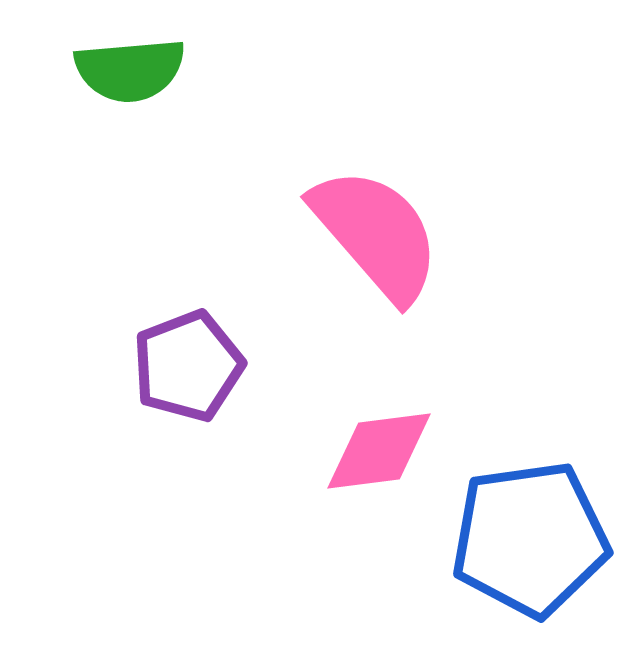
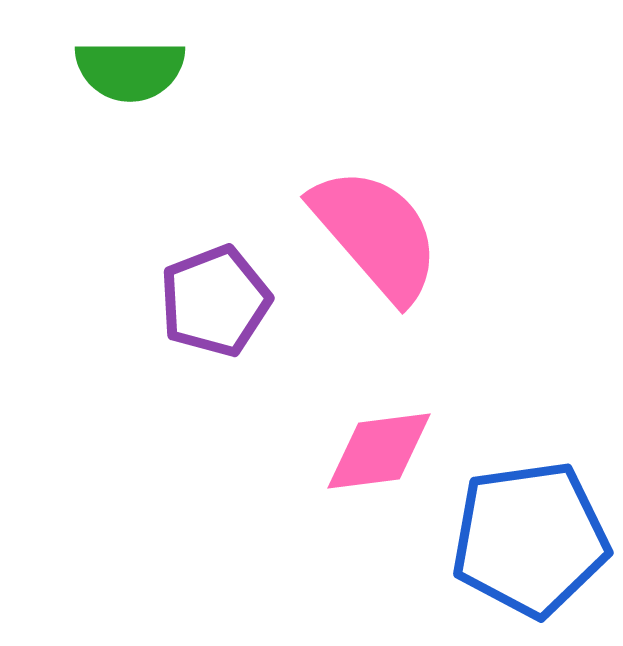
green semicircle: rotated 5 degrees clockwise
purple pentagon: moved 27 px right, 65 px up
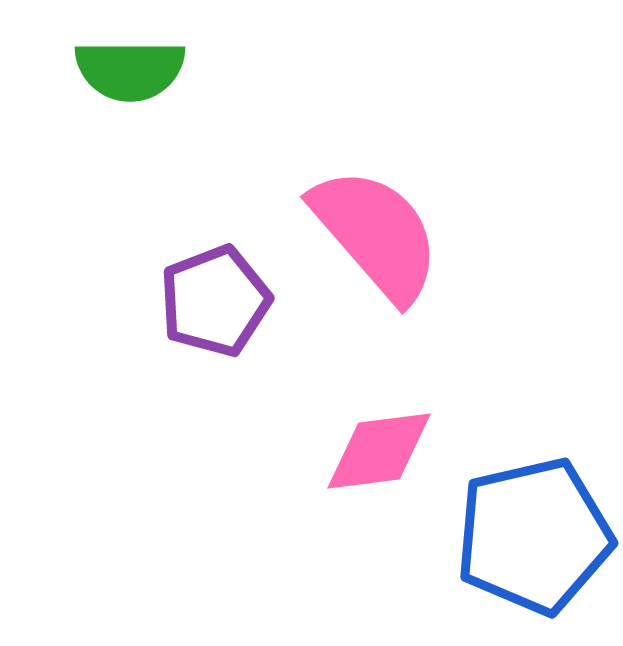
blue pentagon: moved 4 px right, 3 px up; rotated 5 degrees counterclockwise
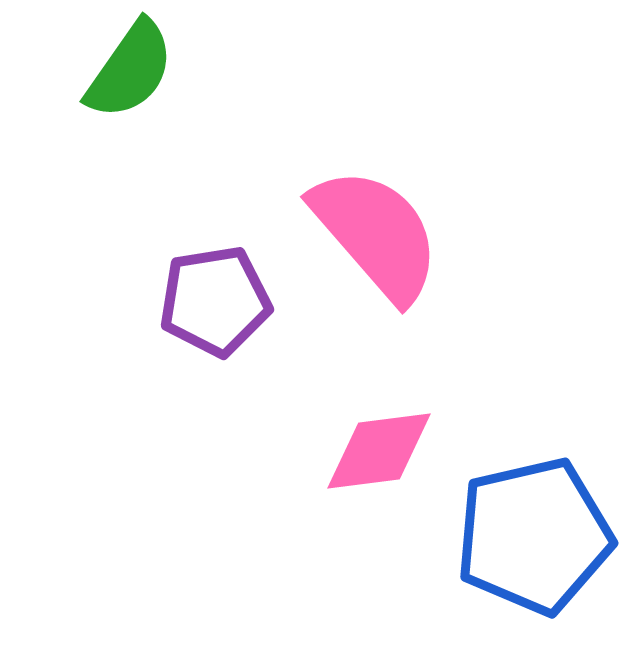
green semicircle: rotated 55 degrees counterclockwise
purple pentagon: rotated 12 degrees clockwise
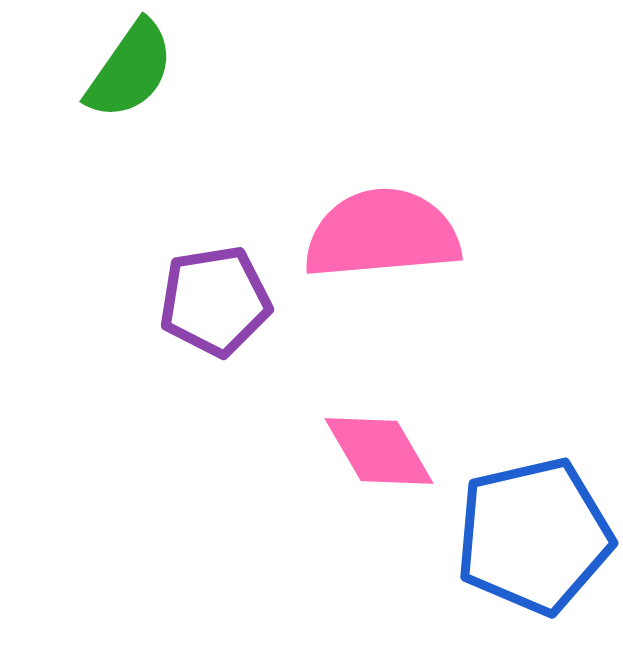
pink semicircle: moved 6 px right; rotated 54 degrees counterclockwise
pink diamond: rotated 67 degrees clockwise
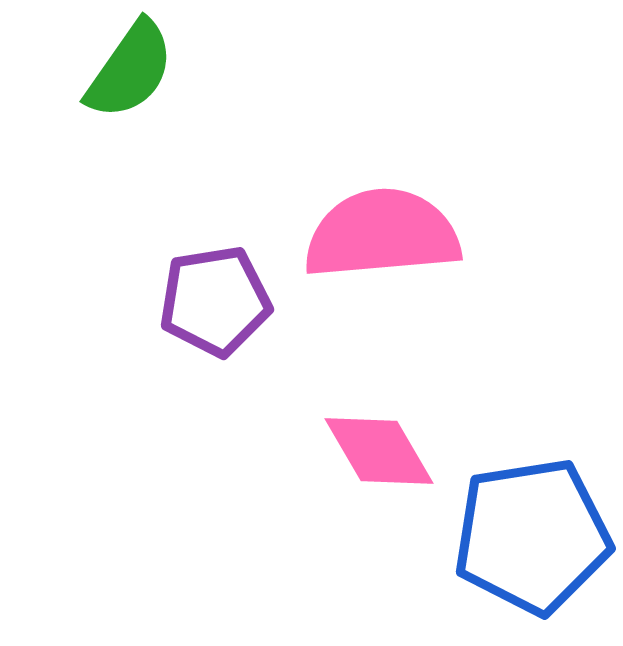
blue pentagon: moved 2 px left; rotated 4 degrees clockwise
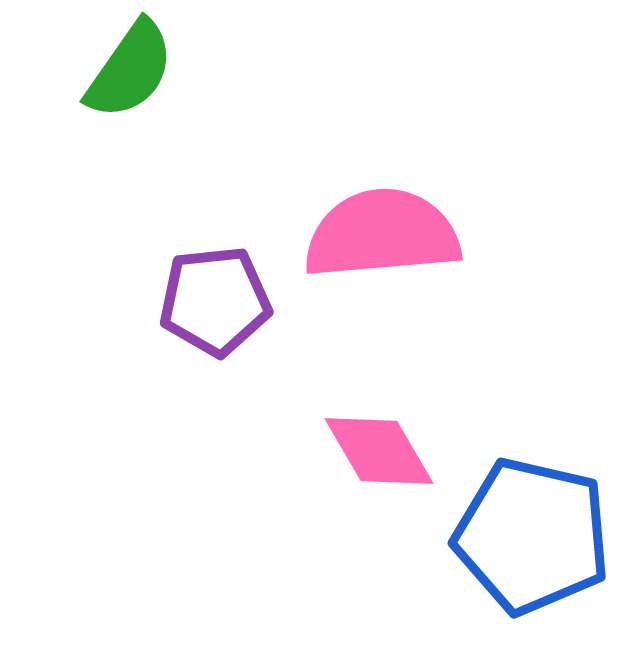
purple pentagon: rotated 3 degrees clockwise
blue pentagon: rotated 22 degrees clockwise
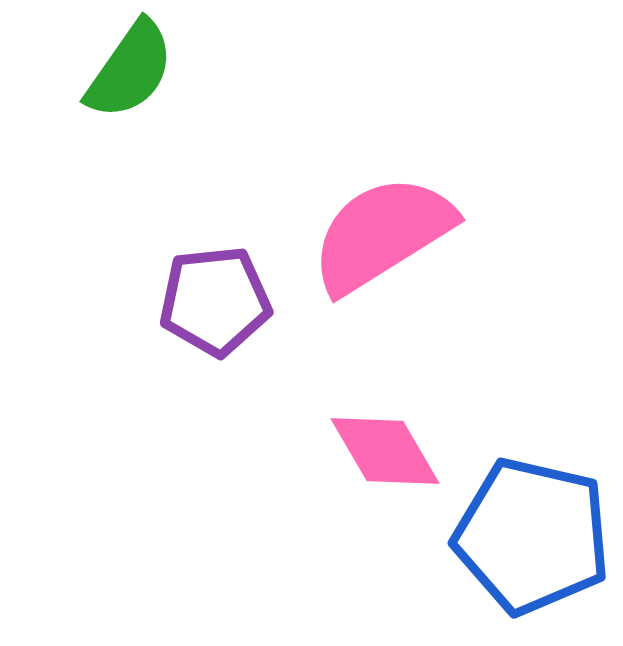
pink semicircle: rotated 27 degrees counterclockwise
pink diamond: moved 6 px right
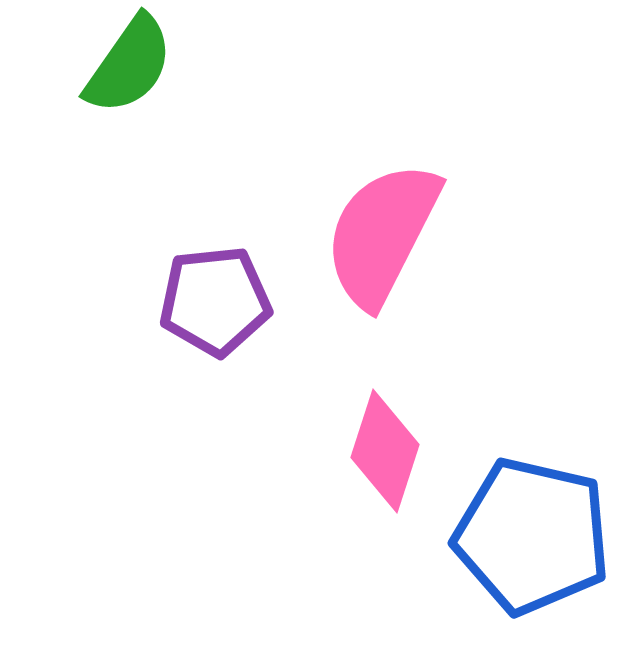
green semicircle: moved 1 px left, 5 px up
pink semicircle: rotated 31 degrees counterclockwise
pink diamond: rotated 48 degrees clockwise
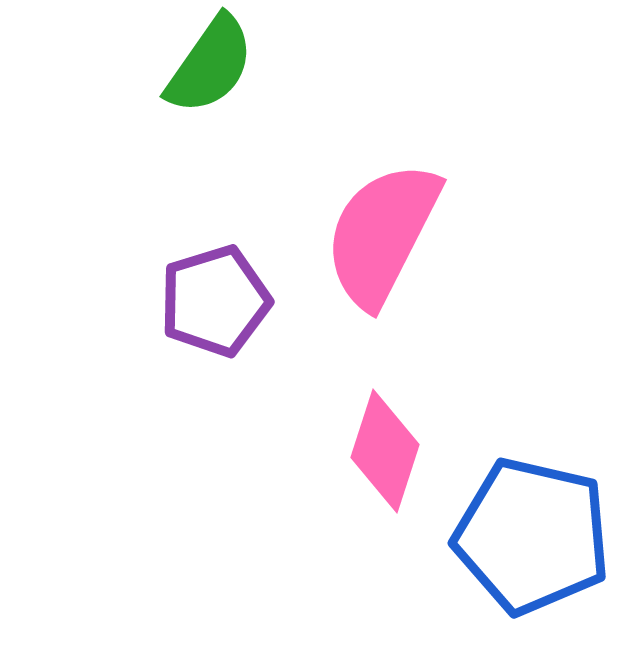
green semicircle: moved 81 px right
purple pentagon: rotated 11 degrees counterclockwise
